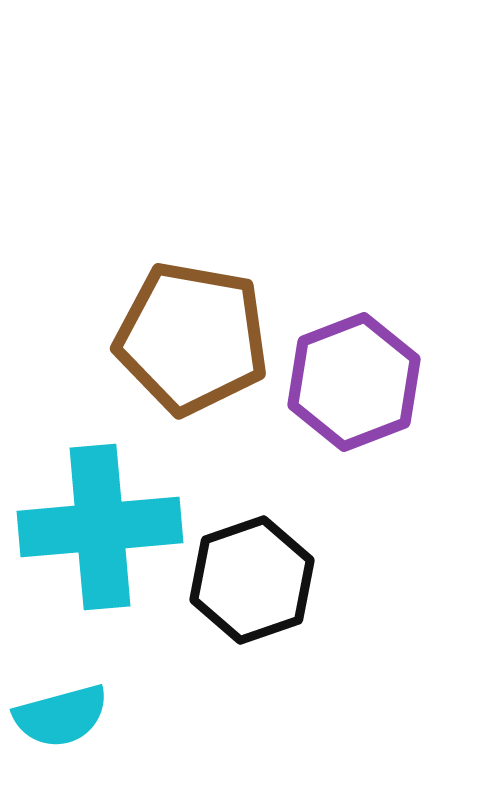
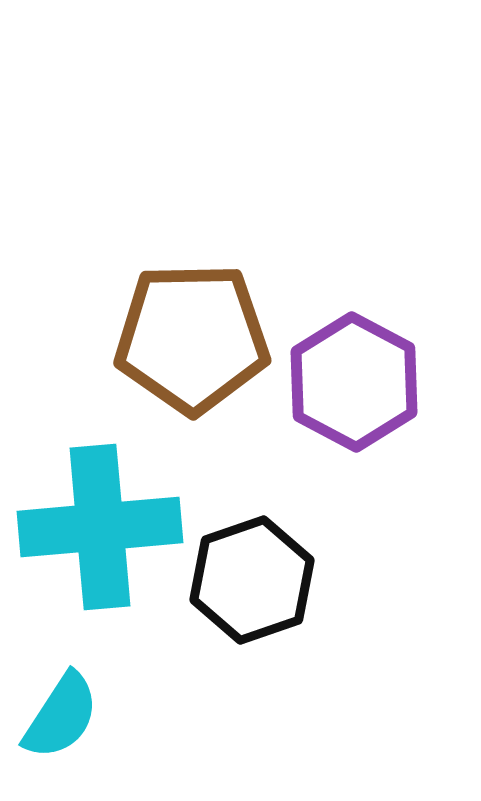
brown pentagon: rotated 11 degrees counterclockwise
purple hexagon: rotated 11 degrees counterclockwise
cyan semicircle: rotated 42 degrees counterclockwise
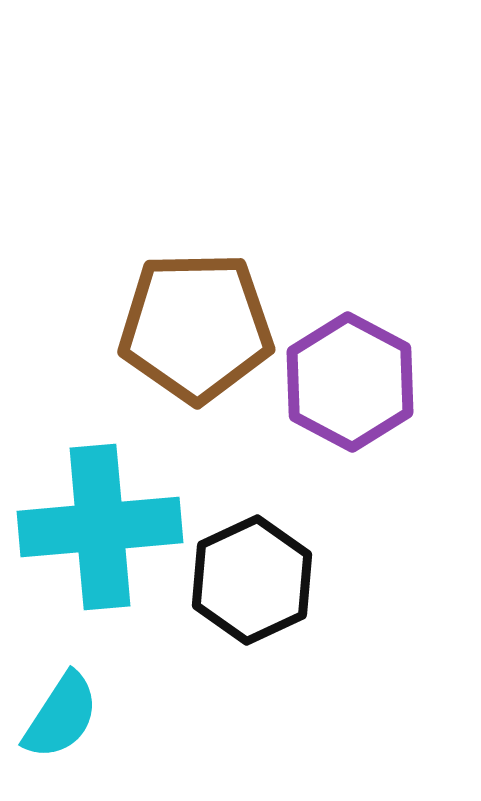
brown pentagon: moved 4 px right, 11 px up
purple hexagon: moved 4 px left
black hexagon: rotated 6 degrees counterclockwise
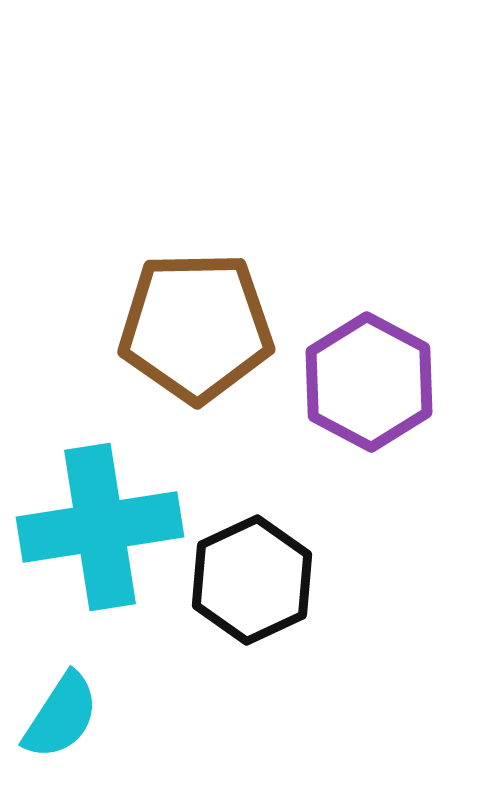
purple hexagon: moved 19 px right
cyan cross: rotated 4 degrees counterclockwise
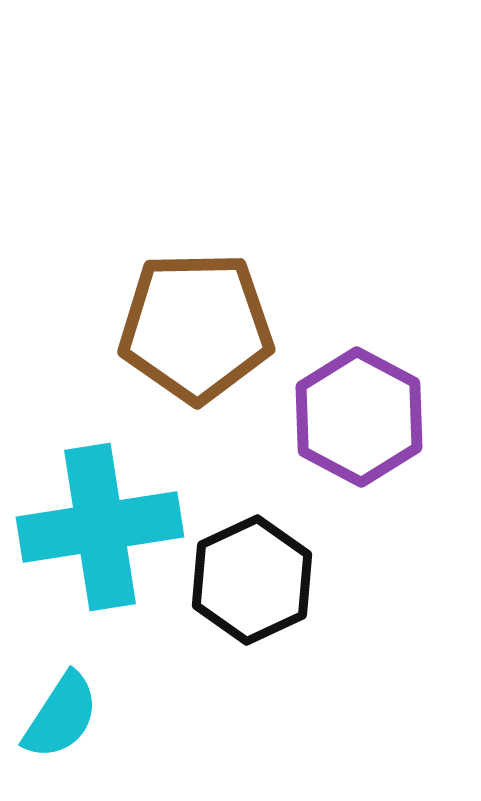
purple hexagon: moved 10 px left, 35 px down
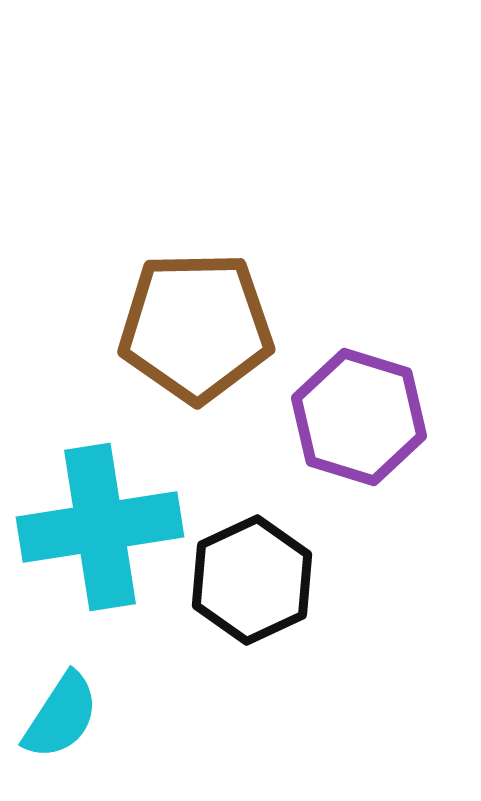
purple hexagon: rotated 11 degrees counterclockwise
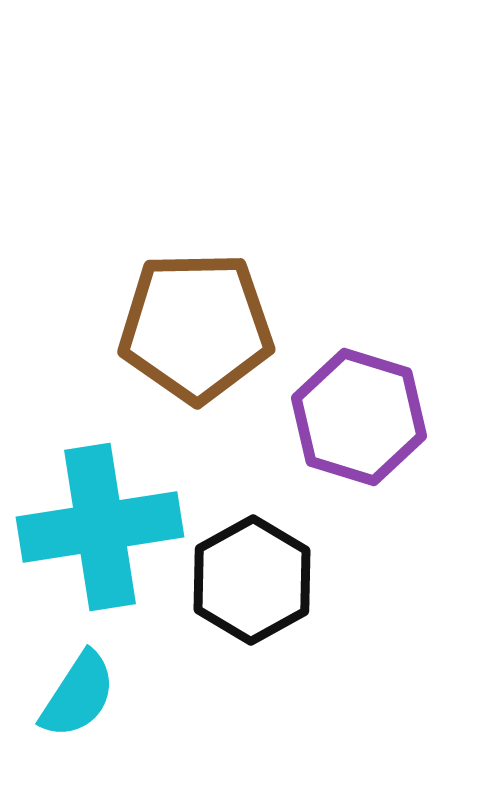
black hexagon: rotated 4 degrees counterclockwise
cyan semicircle: moved 17 px right, 21 px up
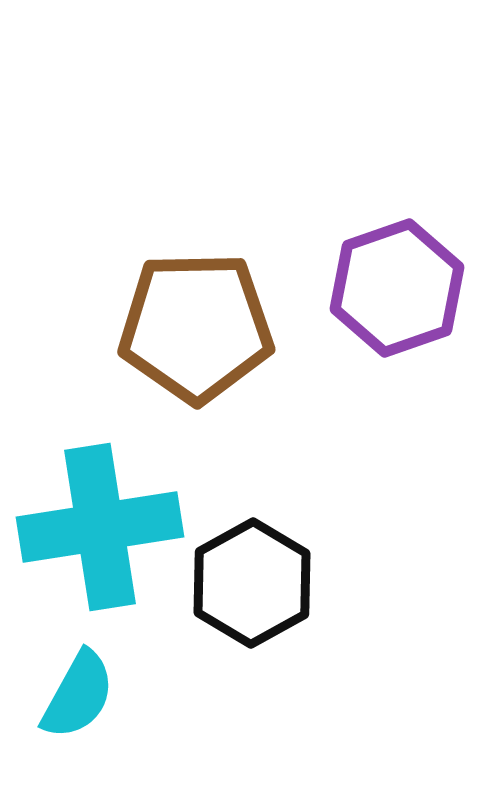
purple hexagon: moved 38 px right, 129 px up; rotated 24 degrees clockwise
black hexagon: moved 3 px down
cyan semicircle: rotated 4 degrees counterclockwise
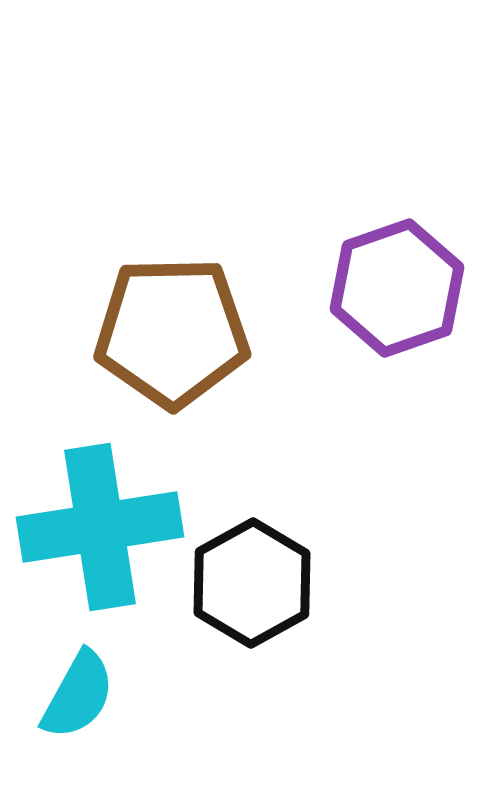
brown pentagon: moved 24 px left, 5 px down
